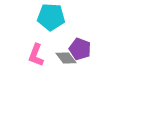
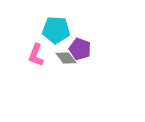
cyan pentagon: moved 5 px right, 13 px down
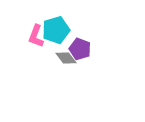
cyan pentagon: rotated 20 degrees counterclockwise
pink L-shape: moved 19 px up
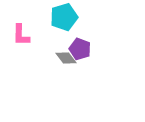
cyan pentagon: moved 8 px right, 13 px up
pink L-shape: moved 15 px left, 1 px up; rotated 20 degrees counterclockwise
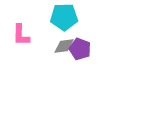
cyan pentagon: rotated 16 degrees clockwise
gray diamond: moved 2 px left, 12 px up; rotated 60 degrees counterclockwise
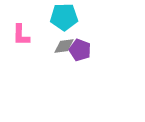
purple pentagon: moved 1 px down
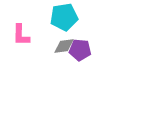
cyan pentagon: rotated 8 degrees counterclockwise
purple pentagon: rotated 15 degrees counterclockwise
